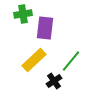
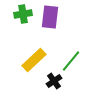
purple rectangle: moved 5 px right, 11 px up
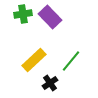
purple rectangle: rotated 50 degrees counterclockwise
black cross: moved 4 px left, 2 px down
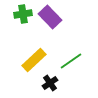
green line: rotated 15 degrees clockwise
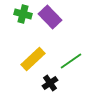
green cross: rotated 24 degrees clockwise
yellow rectangle: moved 1 px left, 1 px up
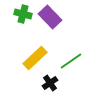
yellow rectangle: moved 2 px right, 1 px up
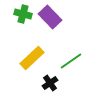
yellow rectangle: moved 3 px left
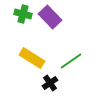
yellow rectangle: rotated 75 degrees clockwise
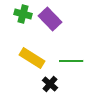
purple rectangle: moved 2 px down
green line: rotated 35 degrees clockwise
black cross: moved 1 px down; rotated 14 degrees counterclockwise
